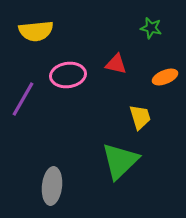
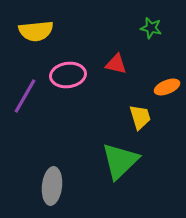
orange ellipse: moved 2 px right, 10 px down
purple line: moved 2 px right, 3 px up
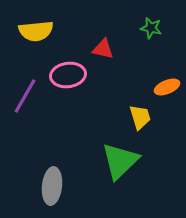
red triangle: moved 13 px left, 15 px up
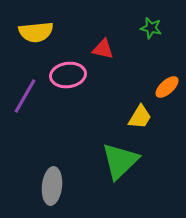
yellow semicircle: moved 1 px down
orange ellipse: rotated 20 degrees counterclockwise
yellow trapezoid: rotated 48 degrees clockwise
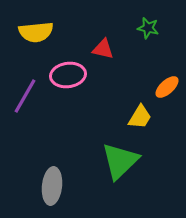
green star: moved 3 px left
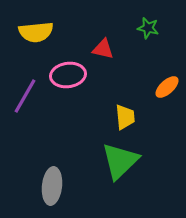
yellow trapezoid: moved 15 px left; rotated 36 degrees counterclockwise
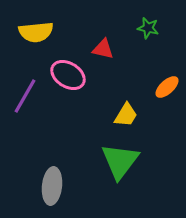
pink ellipse: rotated 40 degrees clockwise
yellow trapezoid: moved 1 px right, 2 px up; rotated 36 degrees clockwise
green triangle: rotated 9 degrees counterclockwise
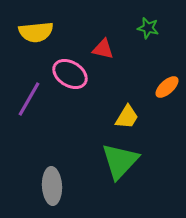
pink ellipse: moved 2 px right, 1 px up
purple line: moved 4 px right, 3 px down
yellow trapezoid: moved 1 px right, 2 px down
green triangle: rotated 6 degrees clockwise
gray ellipse: rotated 9 degrees counterclockwise
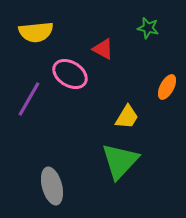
red triangle: rotated 15 degrees clockwise
orange ellipse: rotated 20 degrees counterclockwise
gray ellipse: rotated 12 degrees counterclockwise
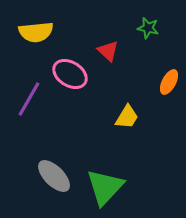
red triangle: moved 5 px right, 2 px down; rotated 15 degrees clockwise
orange ellipse: moved 2 px right, 5 px up
green triangle: moved 15 px left, 26 px down
gray ellipse: moved 2 px right, 10 px up; rotated 30 degrees counterclockwise
